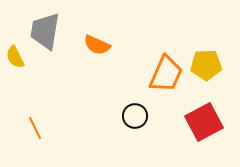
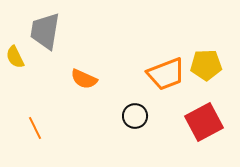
orange semicircle: moved 13 px left, 34 px down
orange trapezoid: rotated 45 degrees clockwise
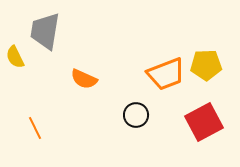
black circle: moved 1 px right, 1 px up
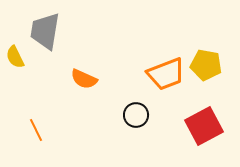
yellow pentagon: rotated 12 degrees clockwise
red square: moved 4 px down
orange line: moved 1 px right, 2 px down
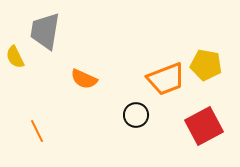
orange trapezoid: moved 5 px down
orange line: moved 1 px right, 1 px down
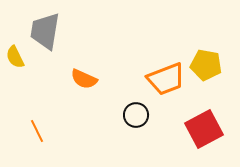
red square: moved 3 px down
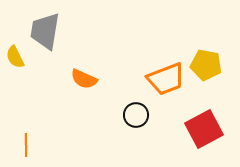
orange line: moved 11 px left, 14 px down; rotated 25 degrees clockwise
